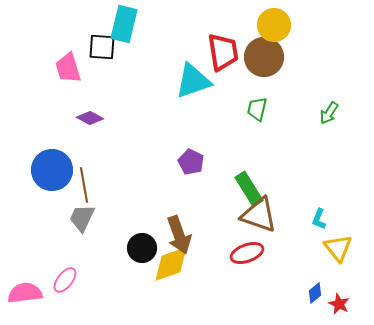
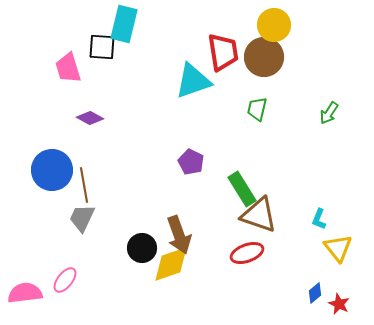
green rectangle: moved 7 px left
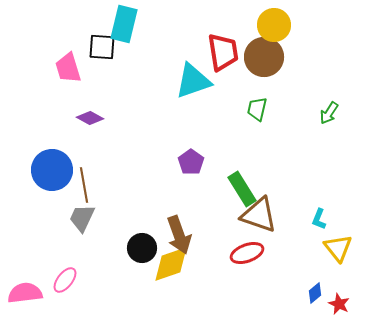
purple pentagon: rotated 10 degrees clockwise
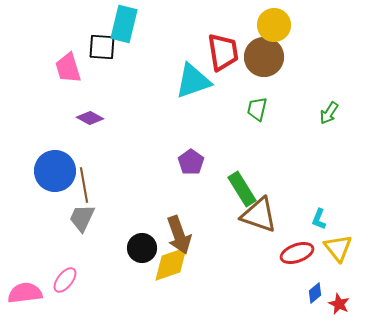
blue circle: moved 3 px right, 1 px down
red ellipse: moved 50 px right
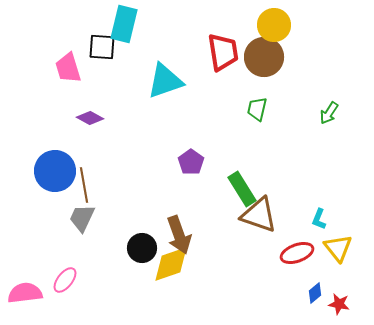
cyan triangle: moved 28 px left
red star: rotated 15 degrees counterclockwise
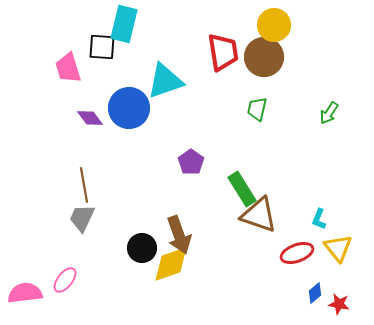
purple diamond: rotated 24 degrees clockwise
blue circle: moved 74 px right, 63 px up
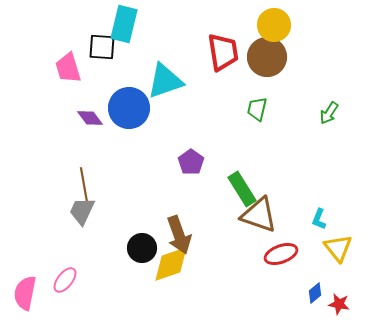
brown circle: moved 3 px right
gray trapezoid: moved 7 px up
red ellipse: moved 16 px left, 1 px down
pink semicircle: rotated 72 degrees counterclockwise
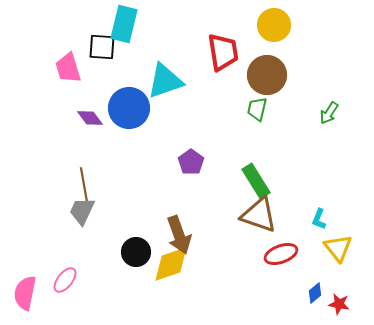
brown circle: moved 18 px down
green rectangle: moved 14 px right, 8 px up
black circle: moved 6 px left, 4 px down
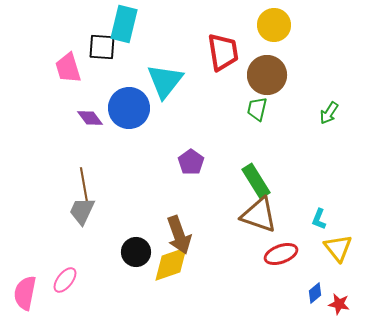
cyan triangle: rotated 33 degrees counterclockwise
